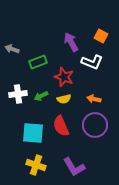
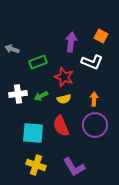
purple arrow: rotated 36 degrees clockwise
orange arrow: rotated 80 degrees clockwise
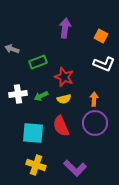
purple arrow: moved 6 px left, 14 px up
white L-shape: moved 12 px right, 2 px down
purple circle: moved 2 px up
purple L-shape: moved 1 px right, 1 px down; rotated 15 degrees counterclockwise
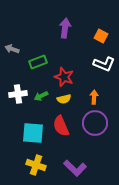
orange arrow: moved 2 px up
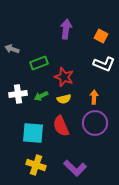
purple arrow: moved 1 px right, 1 px down
green rectangle: moved 1 px right, 1 px down
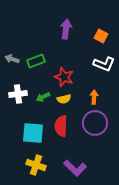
gray arrow: moved 10 px down
green rectangle: moved 3 px left, 2 px up
green arrow: moved 2 px right, 1 px down
red semicircle: rotated 25 degrees clockwise
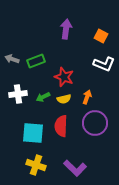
orange arrow: moved 7 px left; rotated 16 degrees clockwise
